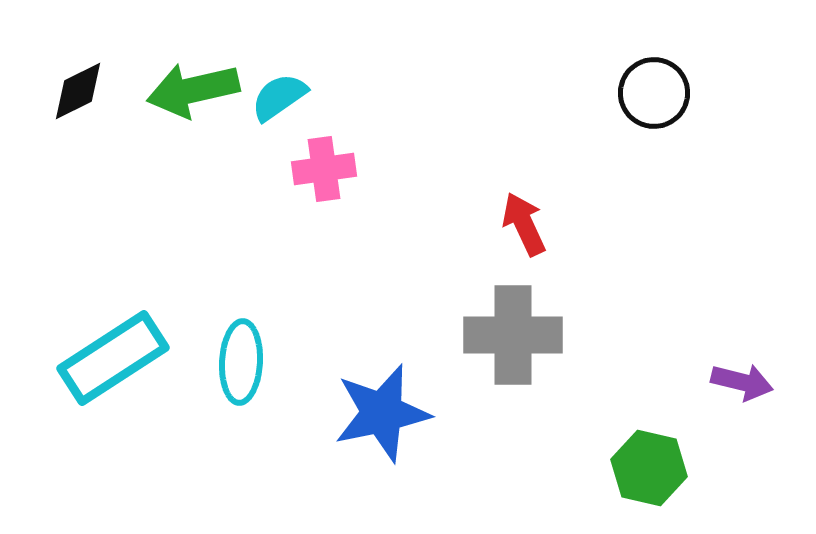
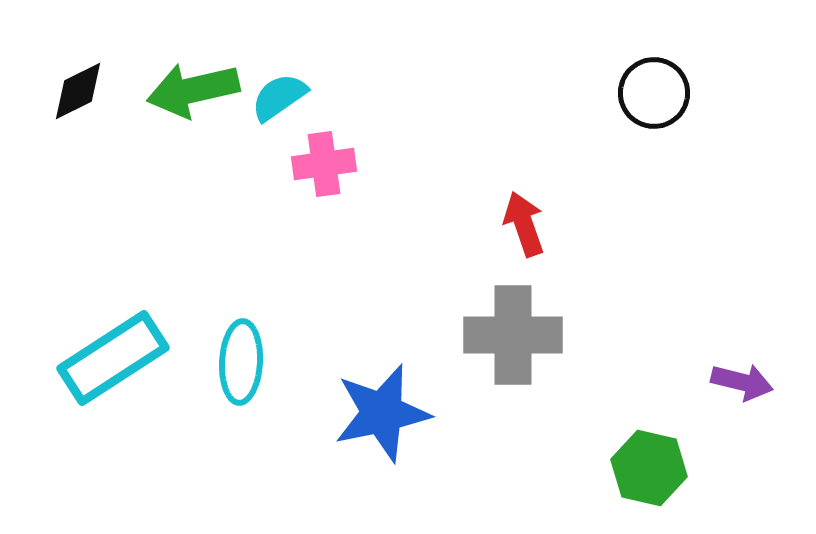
pink cross: moved 5 px up
red arrow: rotated 6 degrees clockwise
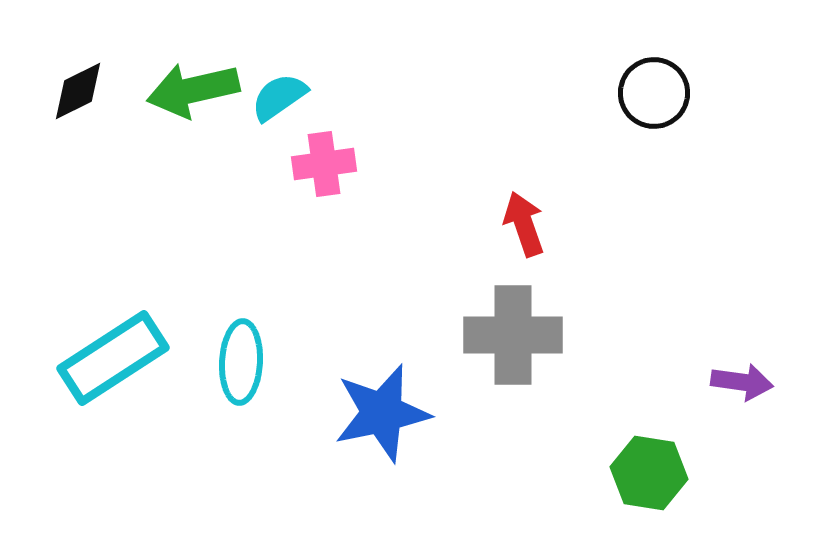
purple arrow: rotated 6 degrees counterclockwise
green hexagon: moved 5 px down; rotated 4 degrees counterclockwise
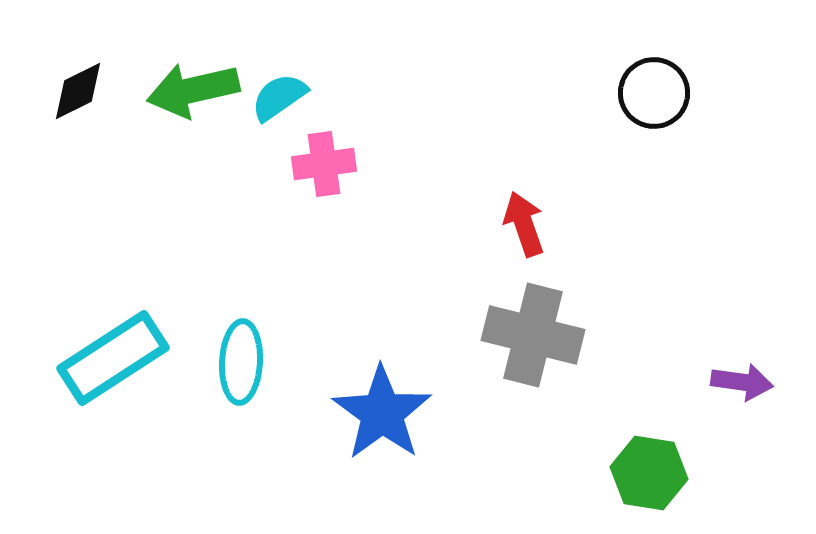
gray cross: moved 20 px right; rotated 14 degrees clockwise
blue star: rotated 24 degrees counterclockwise
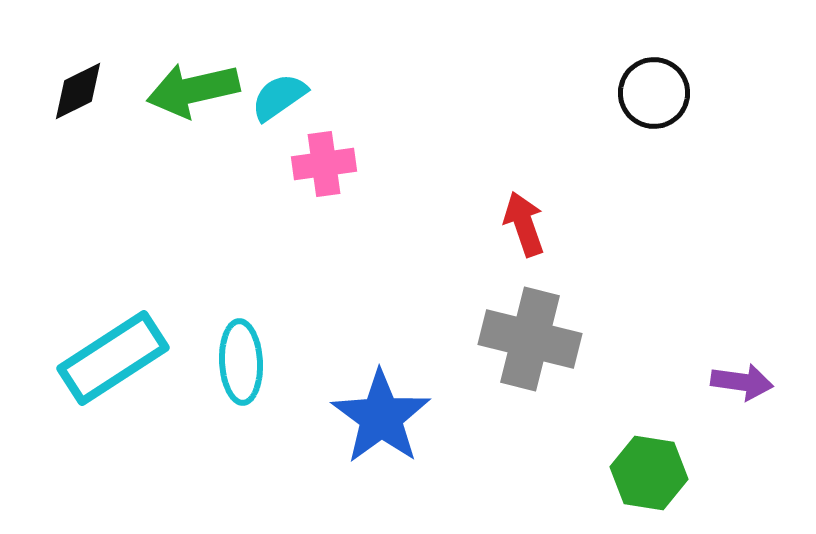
gray cross: moved 3 px left, 4 px down
cyan ellipse: rotated 6 degrees counterclockwise
blue star: moved 1 px left, 4 px down
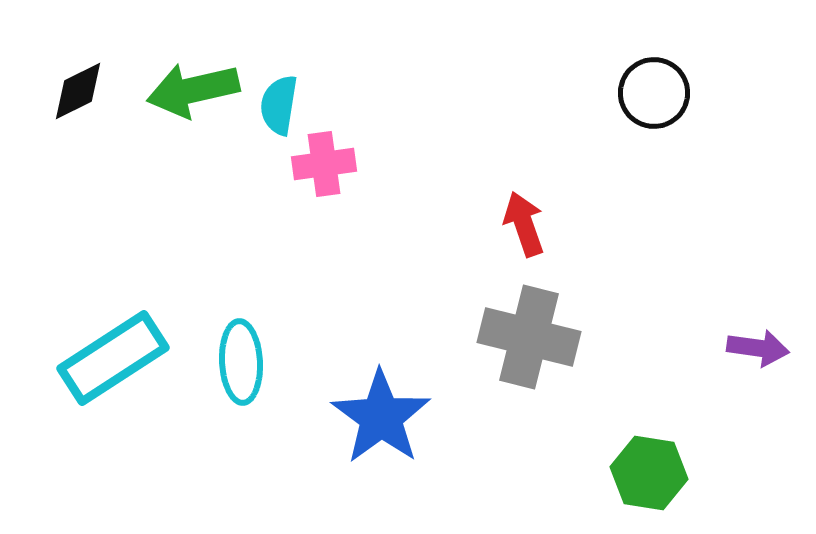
cyan semicircle: moved 8 px down; rotated 46 degrees counterclockwise
gray cross: moved 1 px left, 2 px up
purple arrow: moved 16 px right, 34 px up
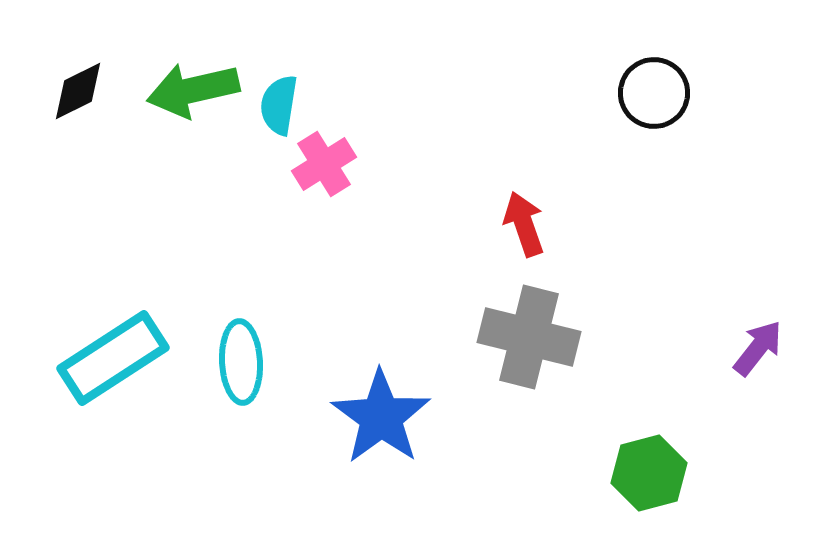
pink cross: rotated 24 degrees counterclockwise
purple arrow: rotated 60 degrees counterclockwise
green hexagon: rotated 24 degrees counterclockwise
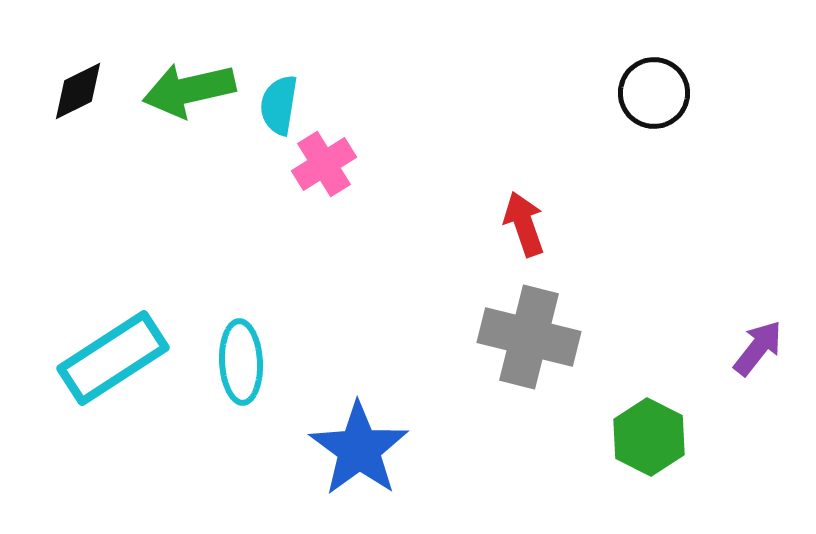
green arrow: moved 4 px left
blue star: moved 22 px left, 32 px down
green hexagon: moved 36 px up; rotated 18 degrees counterclockwise
